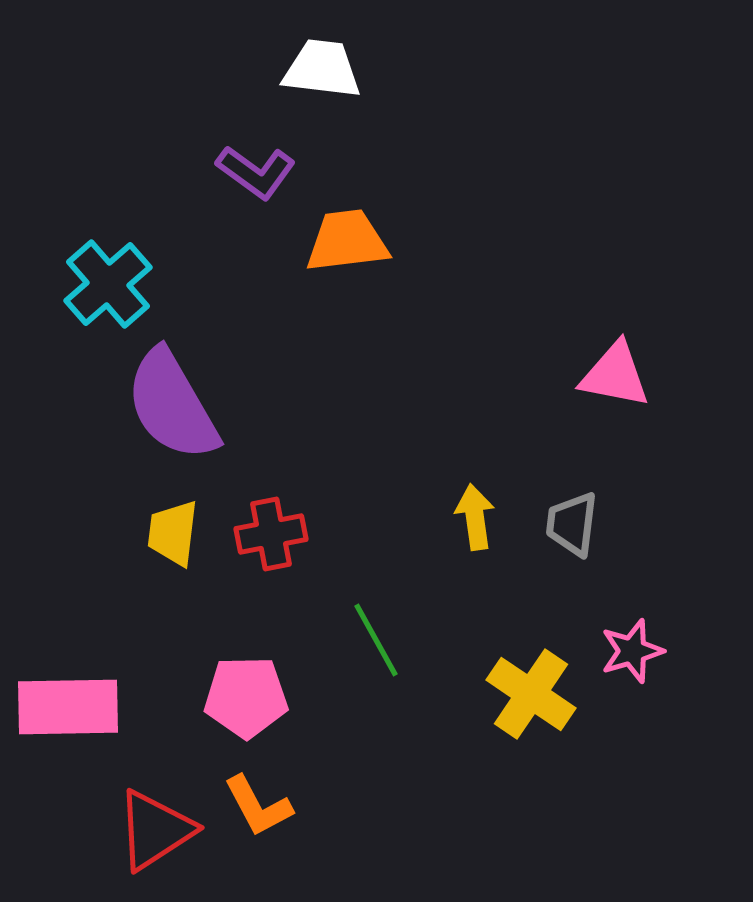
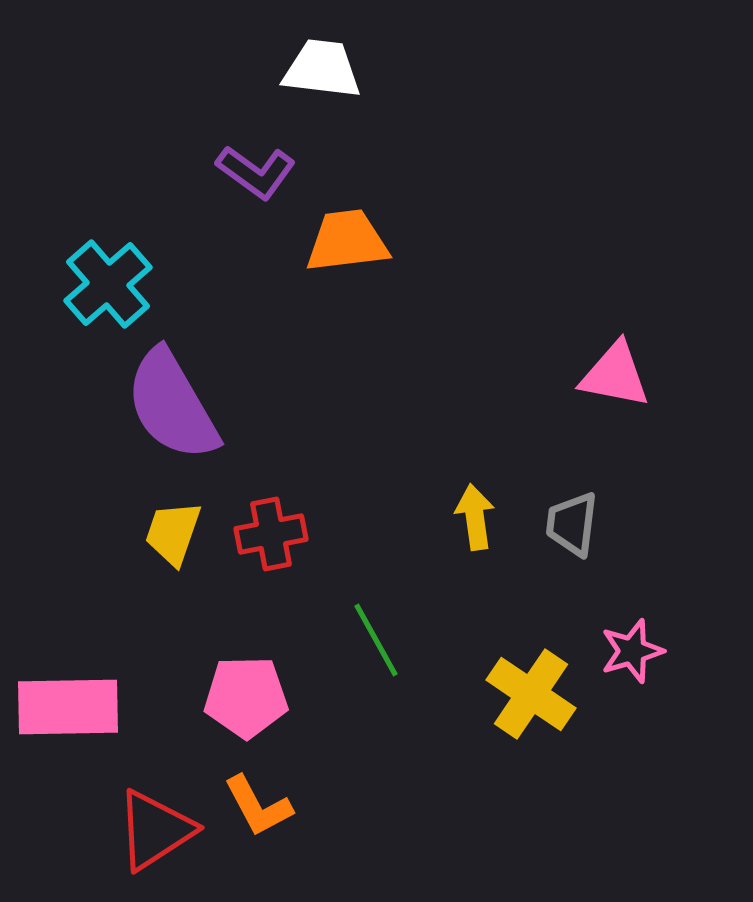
yellow trapezoid: rotated 12 degrees clockwise
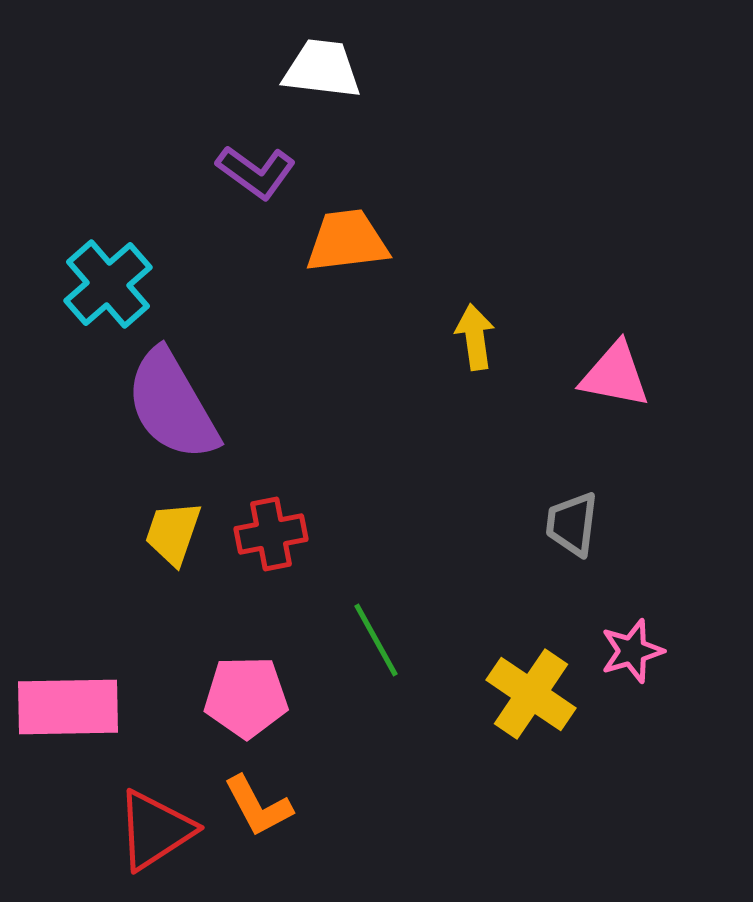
yellow arrow: moved 180 px up
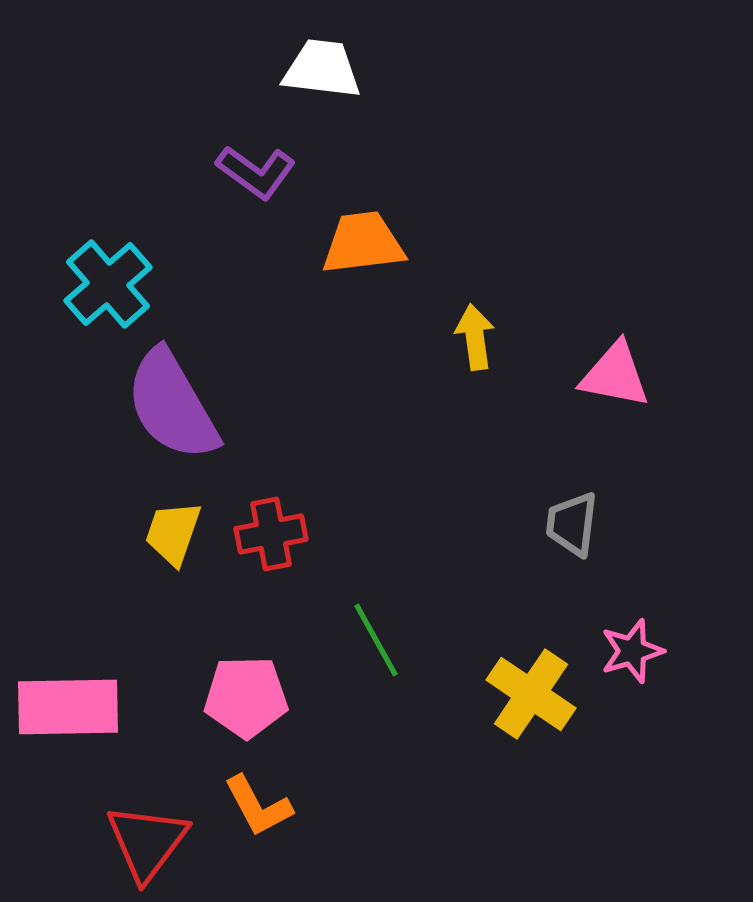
orange trapezoid: moved 16 px right, 2 px down
red triangle: moved 8 px left, 12 px down; rotated 20 degrees counterclockwise
